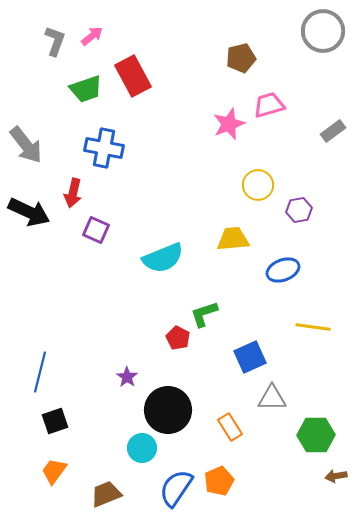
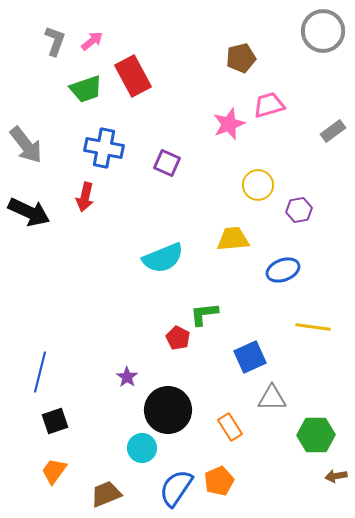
pink arrow: moved 5 px down
red arrow: moved 12 px right, 4 px down
purple square: moved 71 px right, 67 px up
green L-shape: rotated 12 degrees clockwise
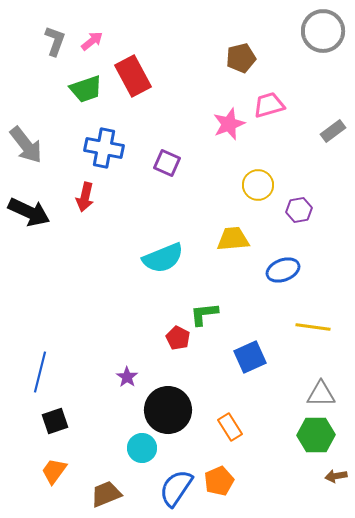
gray triangle: moved 49 px right, 4 px up
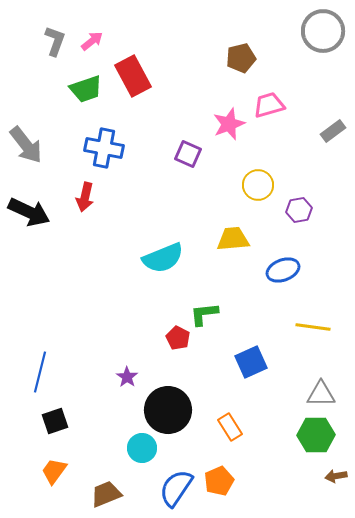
purple square: moved 21 px right, 9 px up
blue square: moved 1 px right, 5 px down
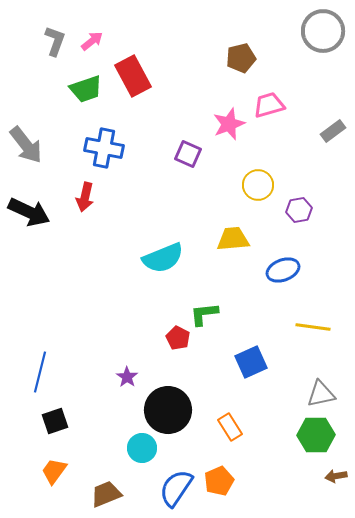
gray triangle: rotated 12 degrees counterclockwise
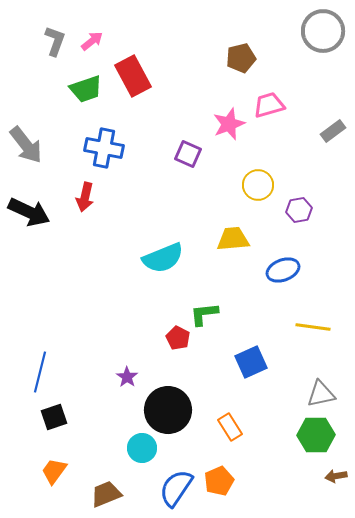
black square: moved 1 px left, 4 px up
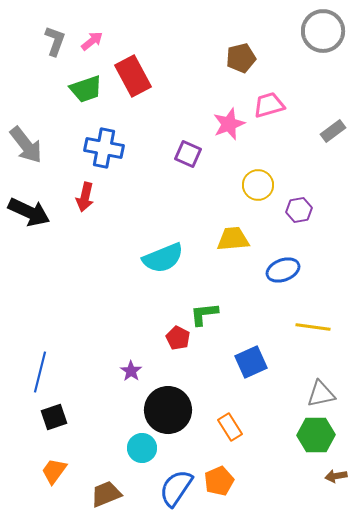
purple star: moved 4 px right, 6 px up
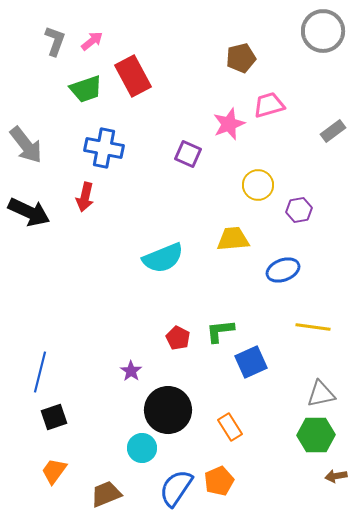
green L-shape: moved 16 px right, 17 px down
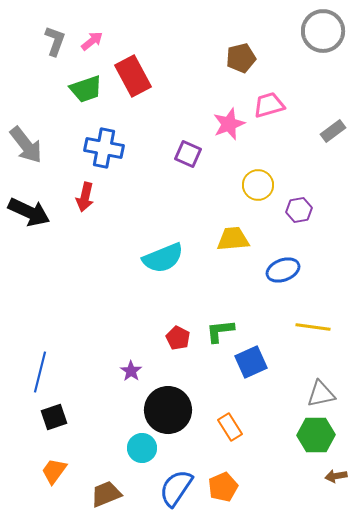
orange pentagon: moved 4 px right, 6 px down
